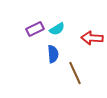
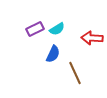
blue semicircle: rotated 30 degrees clockwise
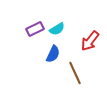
red arrow: moved 2 px left, 3 px down; rotated 55 degrees counterclockwise
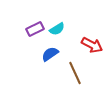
red arrow: moved 2 px right, 4 px down; rotated 100 degrees counterclockwise
blue semicircle: moved 3 px left; rotated 150 degrees counterclockwise
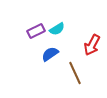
purple rectangle: moved 1 px right, 2 px down
red arrow: rotated 90 degrees clockwise
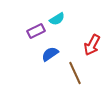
cyan semicircle: moved 10 px up
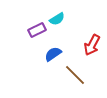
purple rectangle: moved 1 px right, 1 px up
blue semicircle: moved 3 px right
brown line: moved 2 px down; rotated 20 degrees counterclockwise
